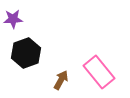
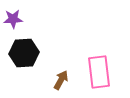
black hexagon: moved 2 px left; rotated 16 degrees clockwise
pink rectangle: rotated 32 degrees clockwise
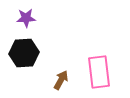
purple star: moved 13 px right, 1 px up
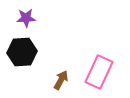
black hexagon: moved 2 px left, 1 px up
pink rectangle: rotated 32 degrees clockwise
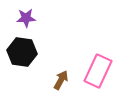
black hexagon: rotated 12 degrees clockwise
pink rectangle: moved 1 px left, 1 px up
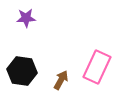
black hexagon: moved 19 px down
pink rectangle: moved 1 px left, 4 px up
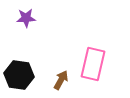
pink rectangle: moved 4 px left, 3 px up; rotated 12 degrees counterclockwise
black hexagon: moved 3 px left, 4 px down
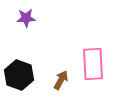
pink rectangle: rotated 16 degrees counterclockwise
black hexagon: rotated 12 degrees clockwise
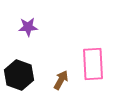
purple star: moved 2 px right, 9 px down
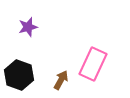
purple star: rotated 12 degrees counterclockwise
pink rectangle: rotated 28 degrees clockwise
